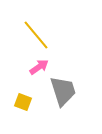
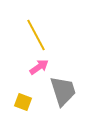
yellow line: rotated 12 degrees clockwise
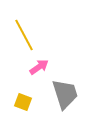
yellow line: moved 12 px left
gray trapezoid: moved 2 px right, 3 px down
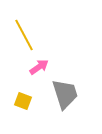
yellow square: moved 1 px up
